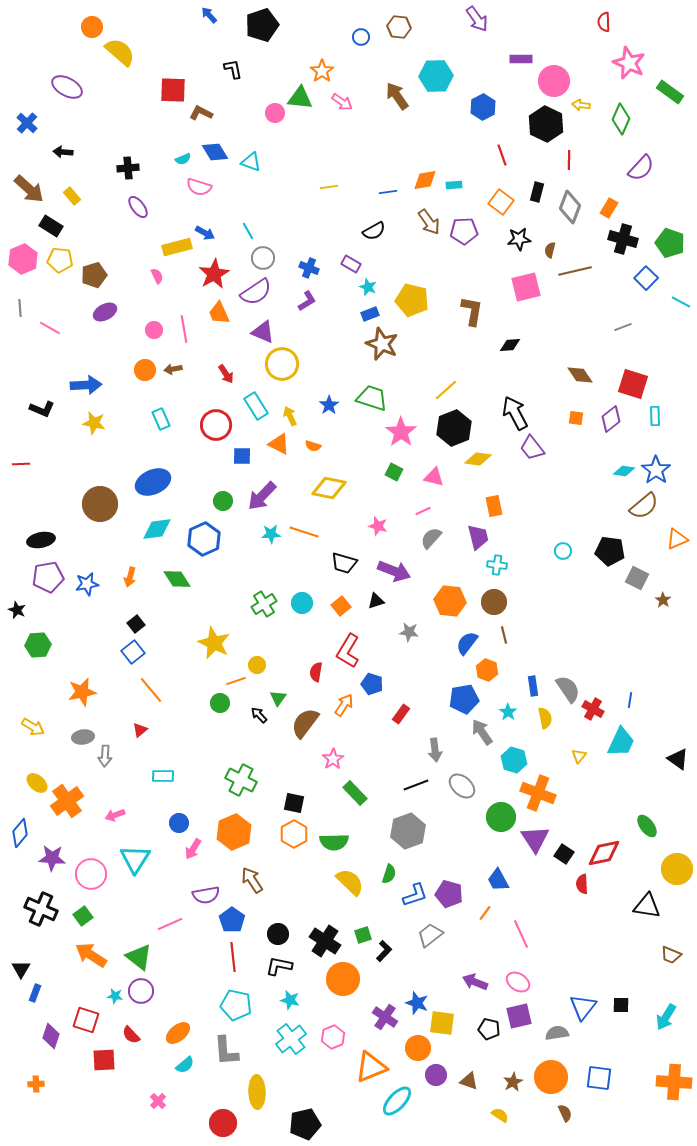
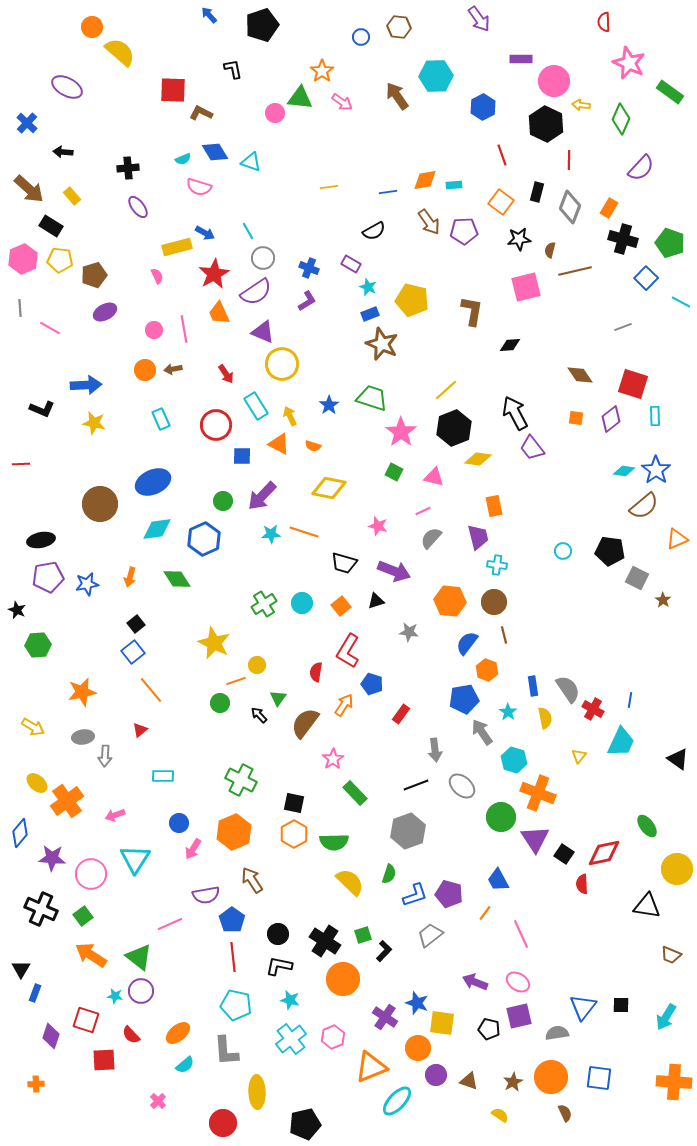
purple arrow at (477, 19): moved 2 px right
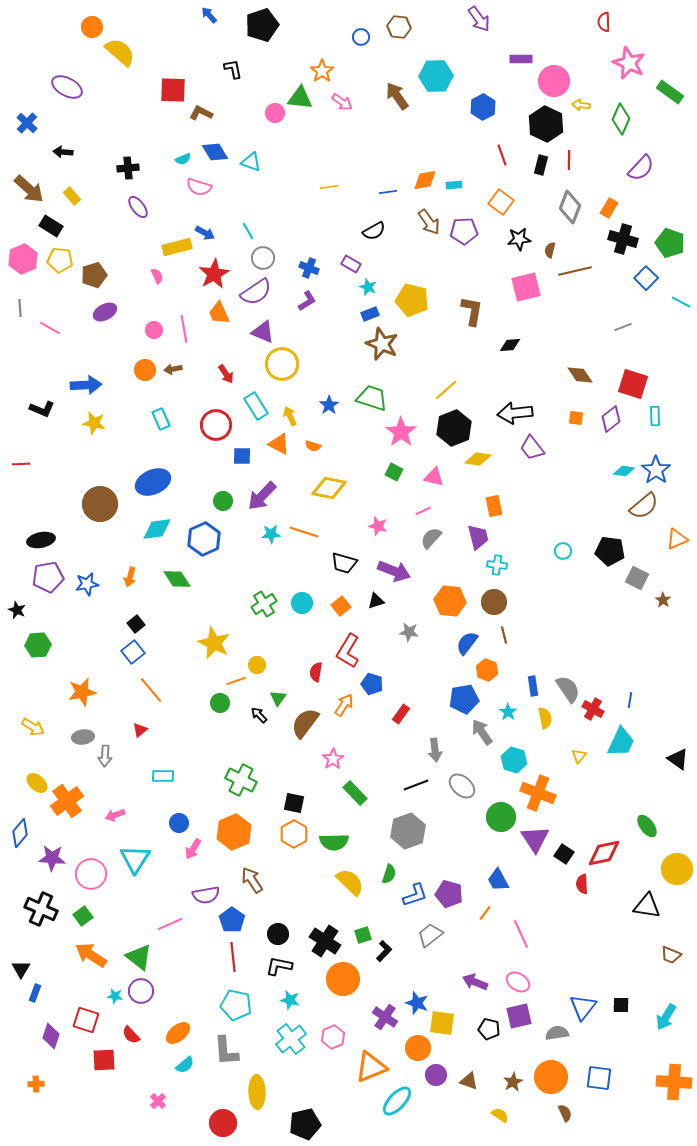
black rectangle at (537, 192): moved 4 px right, 27 px up
black arrow at (515, 413): rotated 68 degrees counterclockwise
